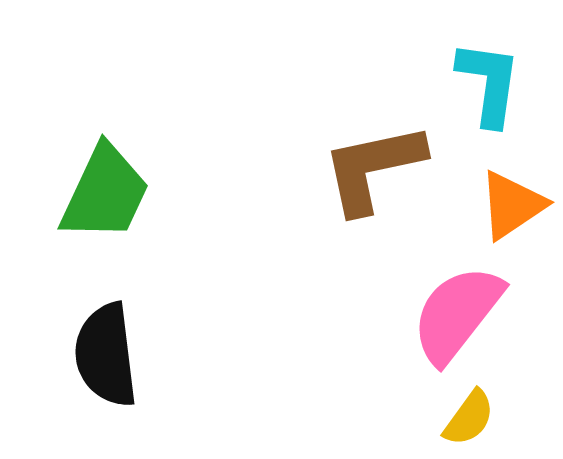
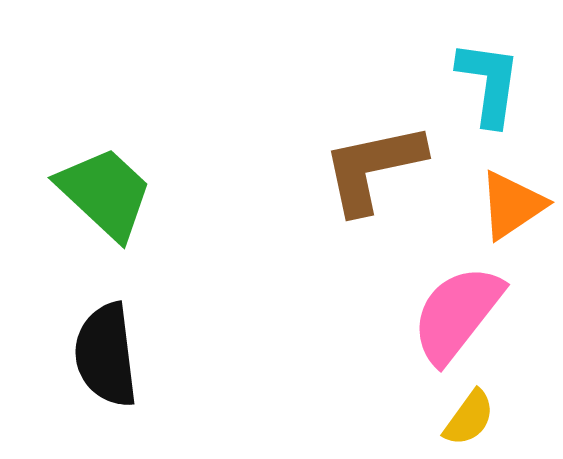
green trapezoid: rotated 72 degrees counterclockwise
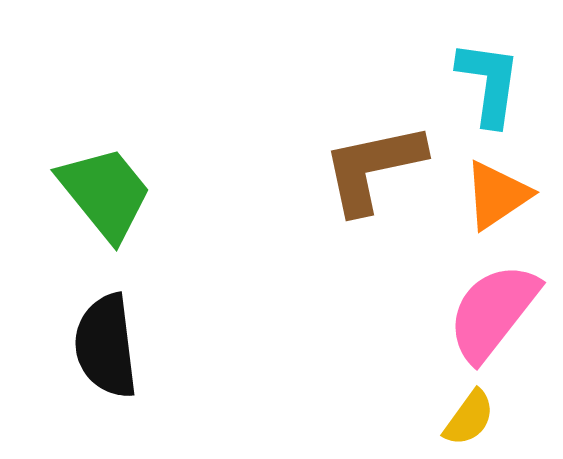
green trapezoid: rotated 8 degrees clockwise
orange triangle: moved 15 px left, 10 px up
pink semicircle: moved 36 px right, 2 px up
black semicircle: moved 9 px up
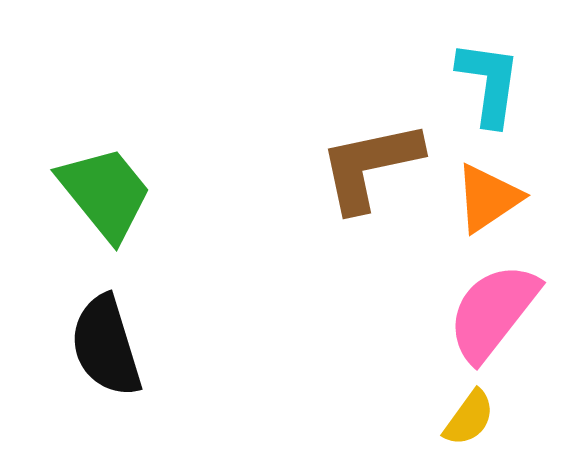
brown L-shape: moved 3 px left, 2 px up
orange triangle: moved 9 px left, 3 px down
black semicircle: rotated 10 degrees counterclockwise
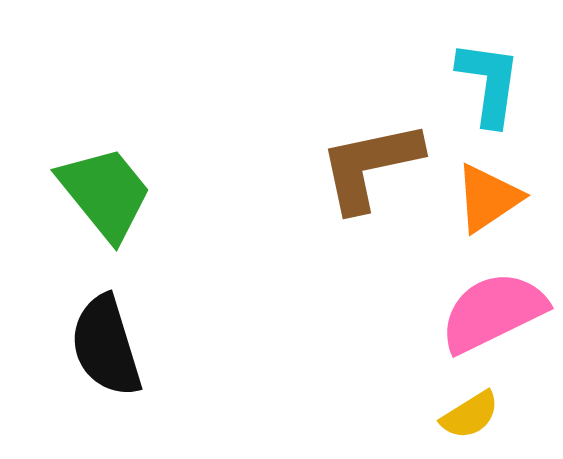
pink semicircle: rotated 26 degrees clockwise
yellow semicircle: moved 1 px right, 3 px up; rotated 22 degrees clockwise
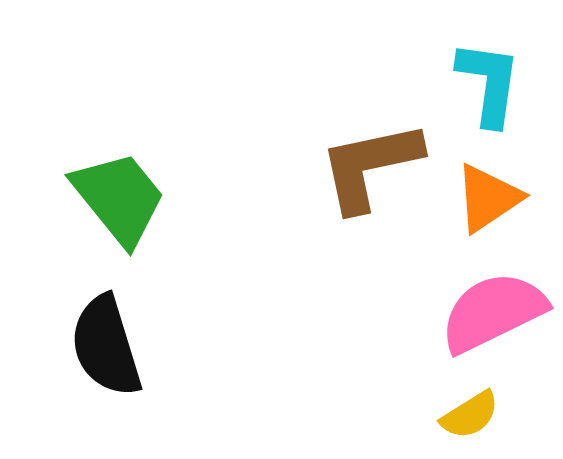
green trapezoid: moved 14 px right, 5 px down
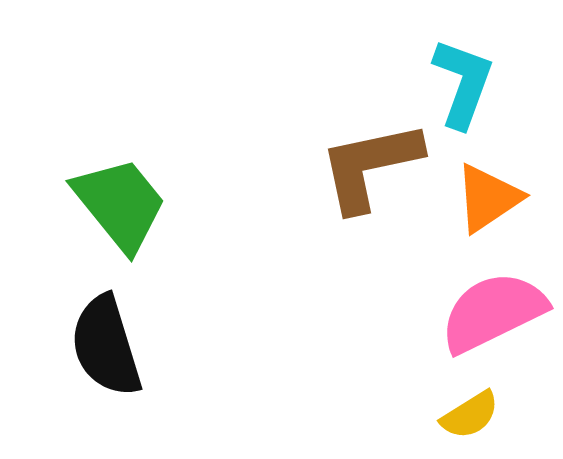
cyan L-shape: moved 26 px left; rotated 12 degrees clockwise
green trapezoid: moved 1 px right, 6 px down
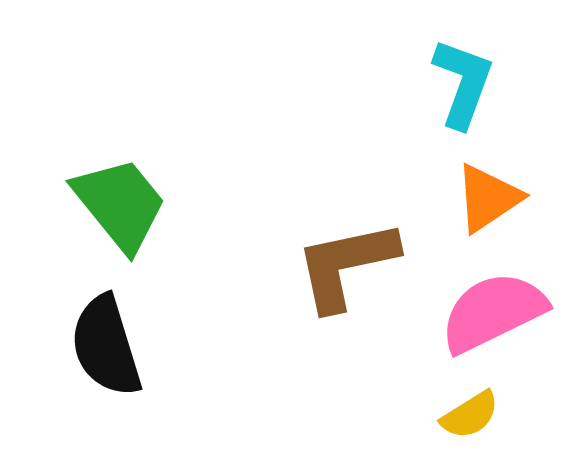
brown L-shape: moved 24 px left, 99 px down
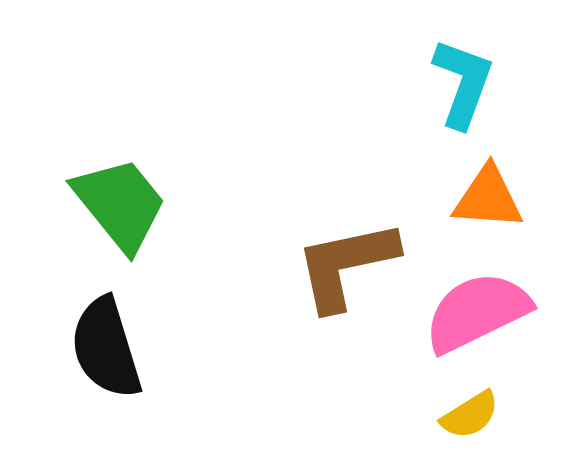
orange triangle: rotated 38 degrees clockwise
pink semicircle: moved 16 px left
black semicircle: moved 2 px down
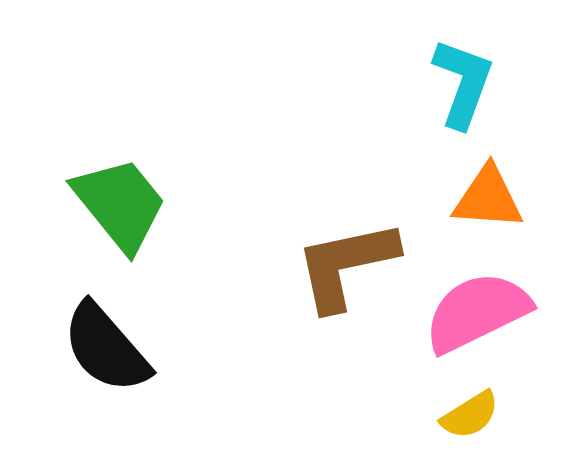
black semicircle: rotated 24 degrees counterclockwise
